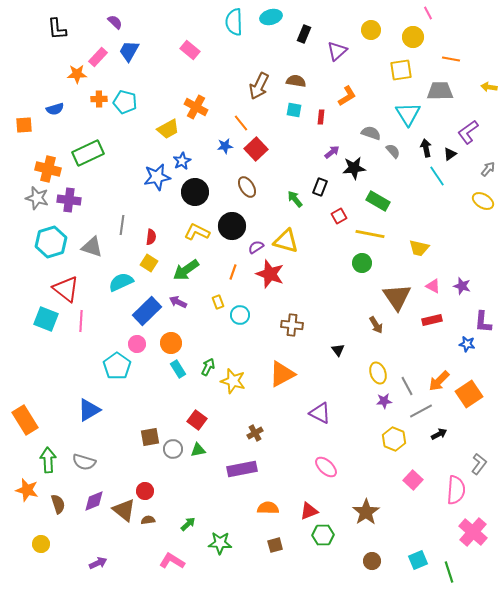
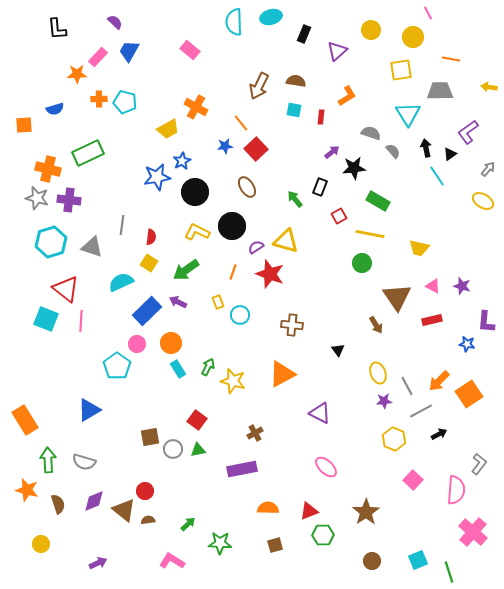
purple L-shape at (483, 322): moved 3 px right
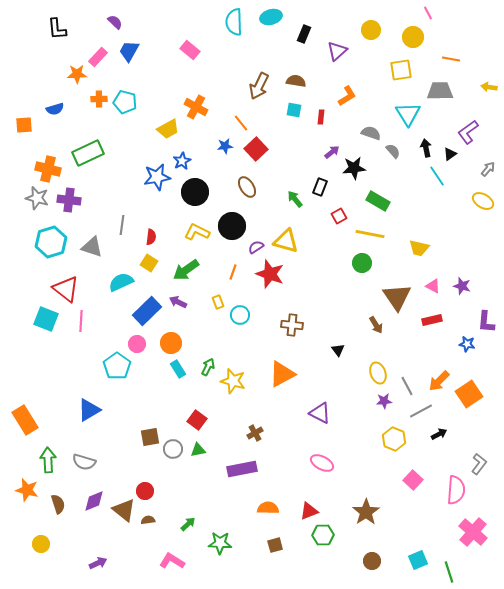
pink ellipse at (326, 467): moved 4 px left, 4 px up; rotated 15 degrees counterclockwise
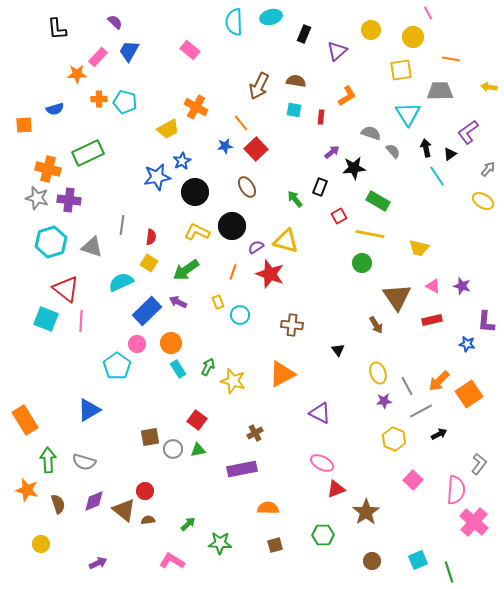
red triangle at (309, 511): moved 27 px right, 22 px up
pink cross at (473, 532): moved 1 px right, 10 px up
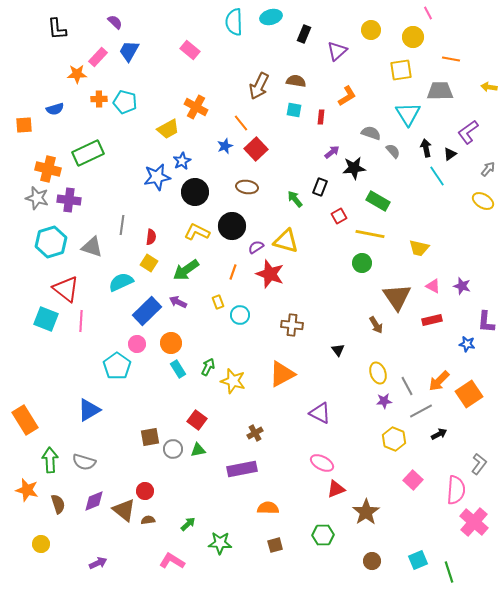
blue star at (225, 146): rotated 14 degrees counterclockwise
brown ellipse at (247, 187): rotated 50 degrees counterclockwise
green arrow at (48, 460): moved 2 px right
